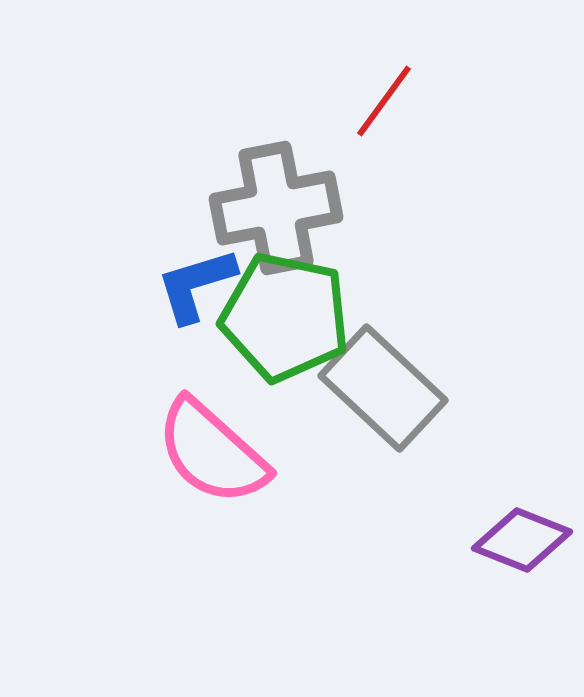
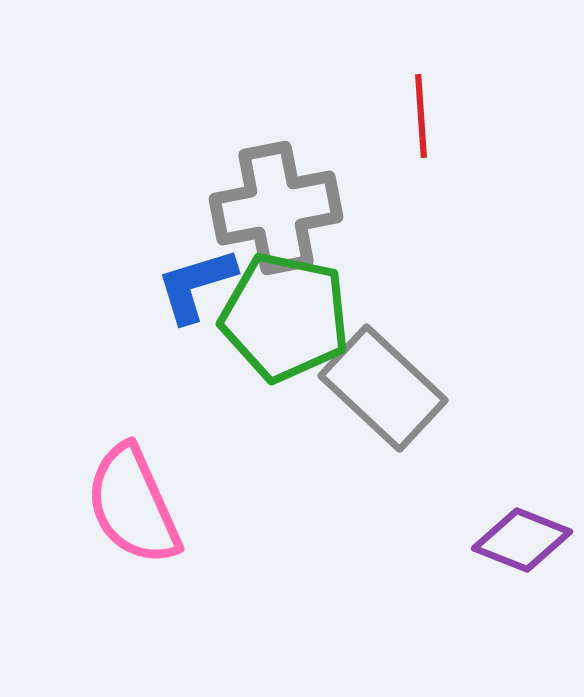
red line: moved 37 px right, 15 px down; rotated 40 degrees counterclockwise
pink semicircle: moved 79 px left, 53 px down; rotated 24 degrees clockwise
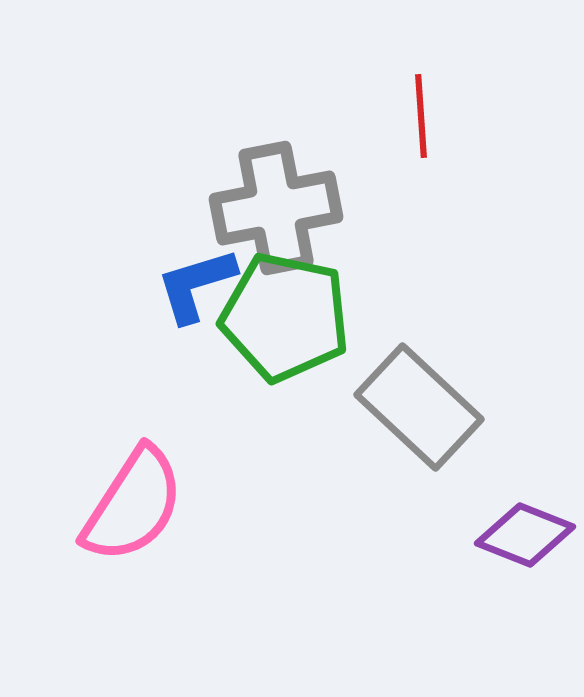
gray rectangle: moved 36 px right, 19 px down
pink semicircle: rotated 123 degrees counterclockwise
purple diamond: moved 3 px right, 5 px up
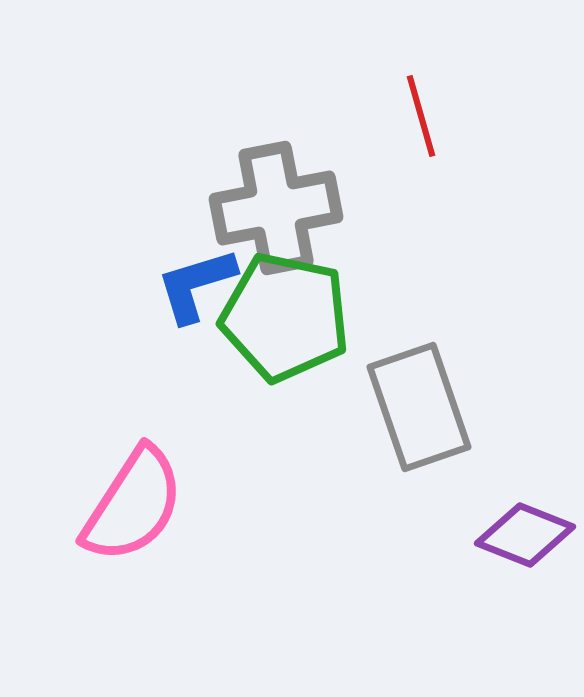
red line: rotated 12 degrees counterclockwise
gray rectangle: rotated 28 degrees clockwise
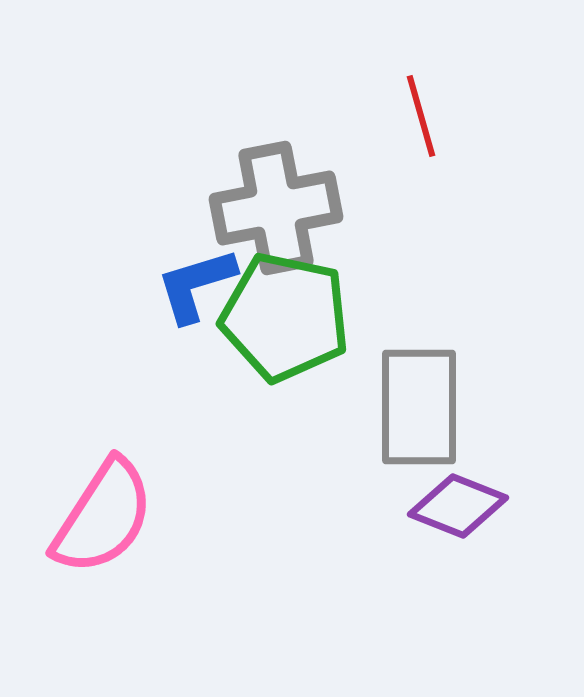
gray rectangle: rotated 19 degrees clockwise
pink semicircle: moved 30 px left, 12 px down
purple diamond: moved 67 px left, 29 px up
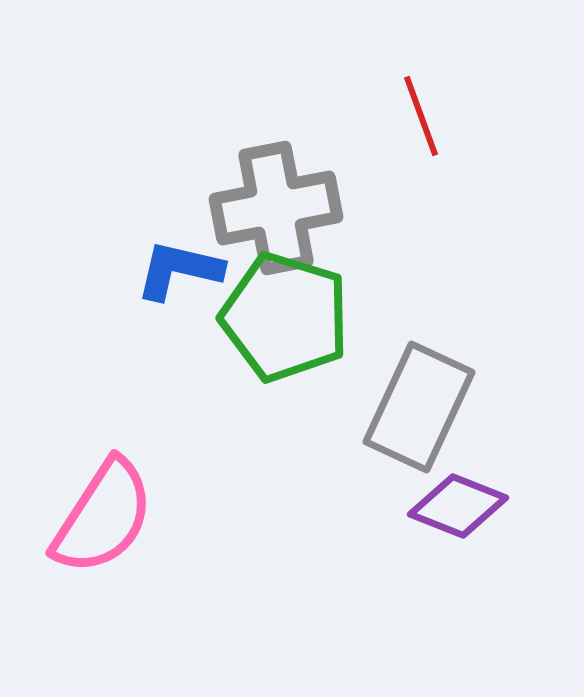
red line: rotated 4 degrees counterclockwise
blue L-shape: moved 17 px left, 15 px up; rotated 30 degrees clockwise
green pentagon: rotated 5 degrees clockwise
gray rectangle: rotated 25 degrees clockwise
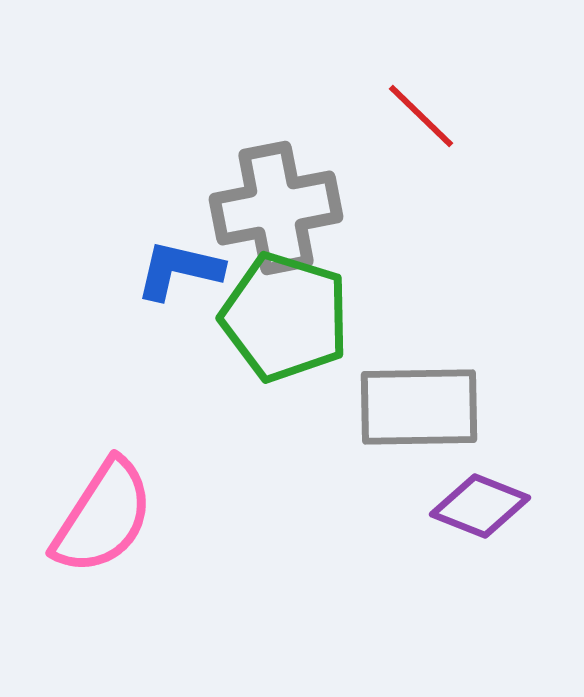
red line: rotated 26 degrees counterclockwise
gray rectangle: rotated 64 degrees clockwise
purple diamond: moved 22 px right
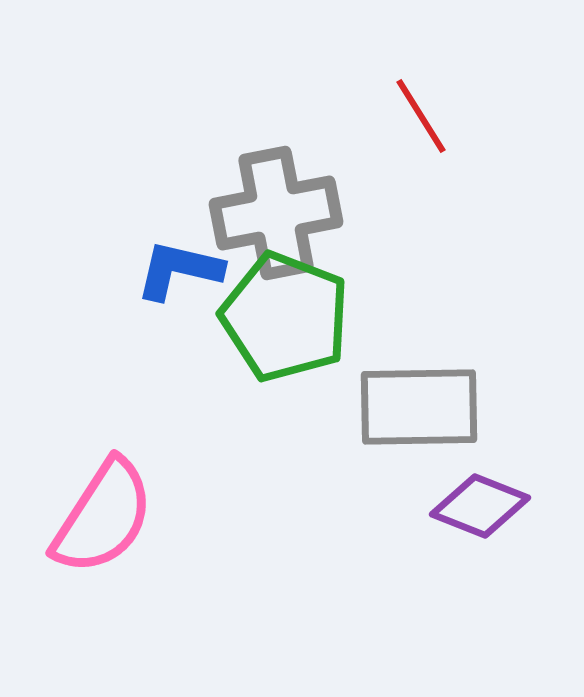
red line: rotated 14 degrees clockwise
gray cross: moved 5 px down
green pentagon: rotated 4 degrees clockwise
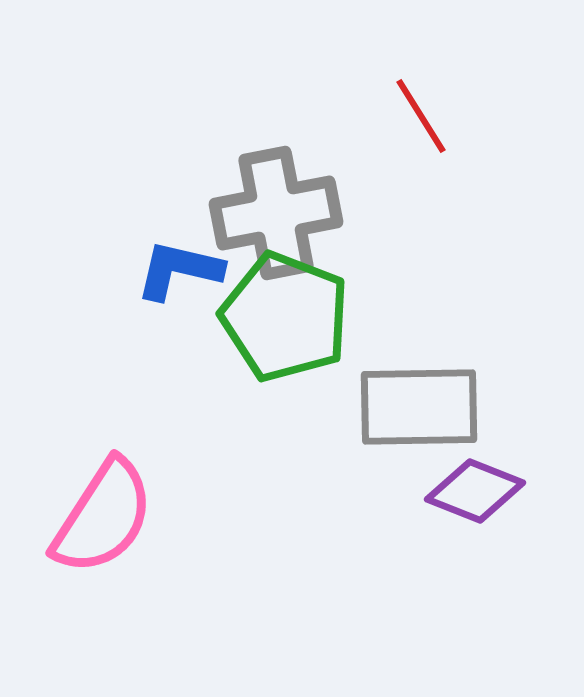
purple diamond: moved 5 px left, 15 px up
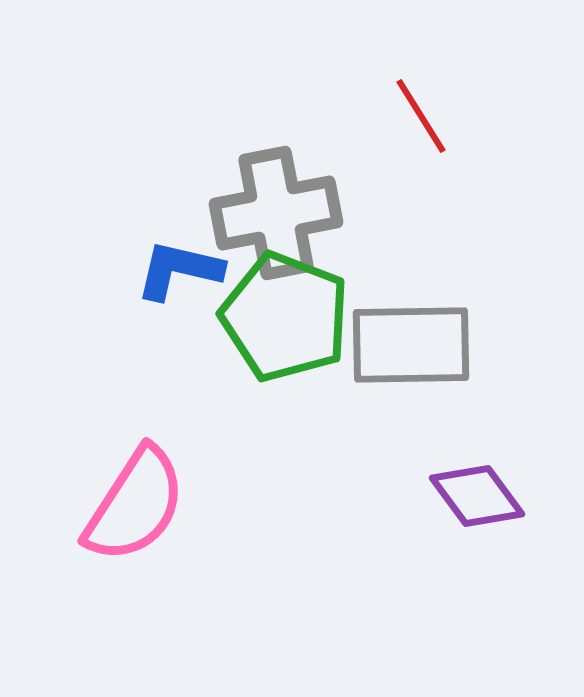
gray rectangle: moved 8 px left, 62 px up
purple diamond: moved 2 px right, 5 px down; rotated 32 degrees clockwise
pink semicircle: moved 32 px right, 12 px up
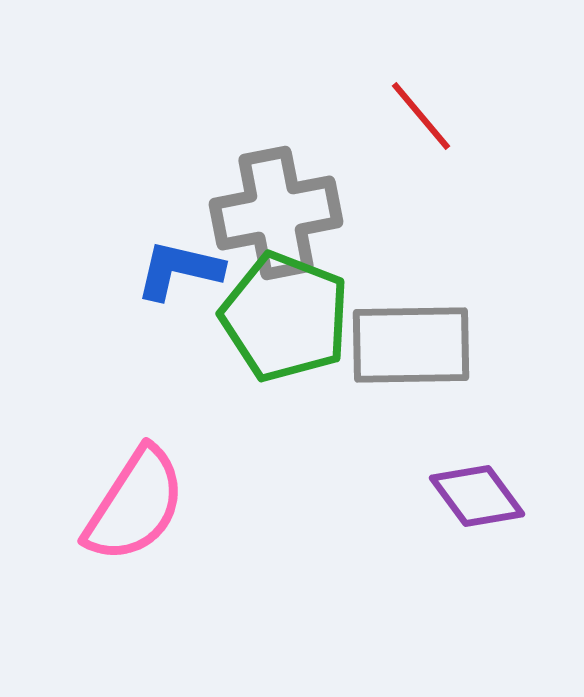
red line: rotated 8 degrees counterclockwise
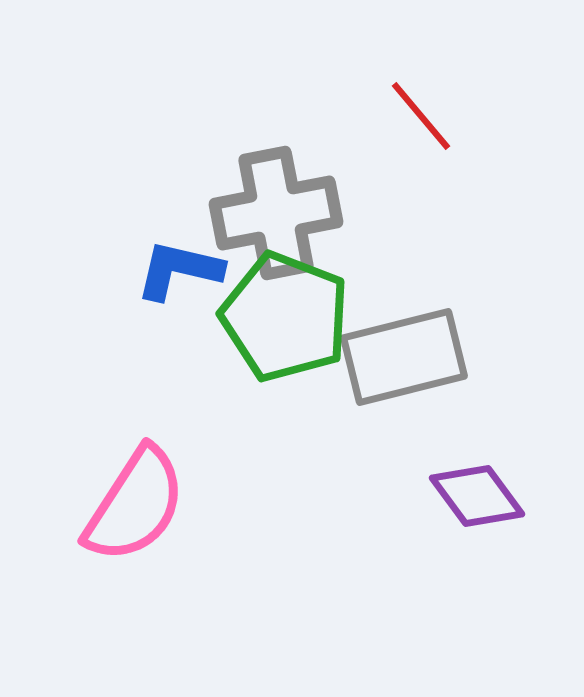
gray rectangle: moved 7 px left, 12 px down; rotated 13 degrees counterclockwise
